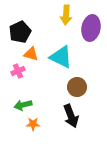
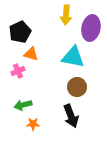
cyan triangle: moved 12 px right; rotated 15 degrees counterclockwise
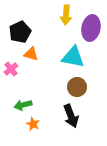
pink cross: moved 7 px left, 2 px up; rotated 16 degrees counterclockwise
orange star: rotated 24 degrees clockwise
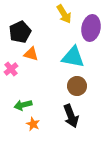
yellow arrow: moved 2 px left, 1 px up; rotated 36 degrees counterclockwise
brown circle: moved 1 px up
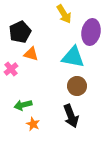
purple ellipse: moved 4 px down
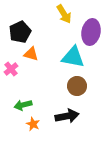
black arrow: moved 4 px left; rotated 80 degrees counterclockwise
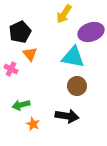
yellow arrow: rotated 66 degrees clockwise
purple ellipse: rotated 60 degrees clockwise
orange triangle: moved 1 px left; rotated 35 degrees clockwise
pink cross: rotated 24 degrees counterclockwise
green arrow: moved 2 px left
black arrow: rotated 20 degrees clockwise
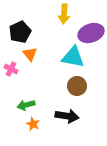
yellow arrow: rotated 30 degrees counterclockwise
purple ellipse: moved 1 px down
green arrow: moved 5 px right
